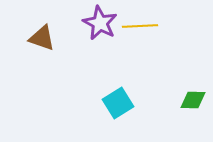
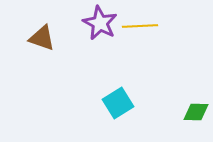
green diamond: moved 3 px right, 12 px down
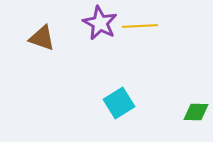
cyan square: moved 1 px right
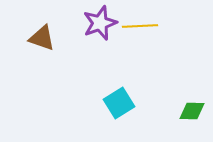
purple star: rotated 24 degrees clockwise
green diamond: moved 4 px left, 1 px up
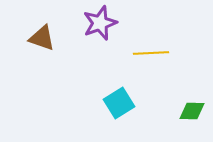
yellow line: moved 11 px right, 27 px down
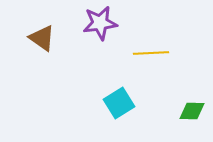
purple star: rotated 12 degrees clockwise
brown triangle: rotated 16 degrees clockwise
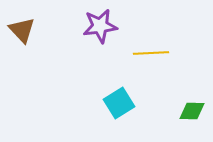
purple star: moved 3 px down
brown triangle: moved 20 px left, 8 px up; rotated 12 degrees clockwise
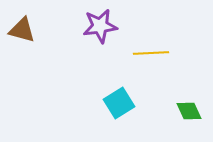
brown triangle: rotated 32 degrees counterclockwise
green diamond: moved 3 px left; rotated 64 degrees clockwise
